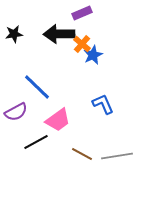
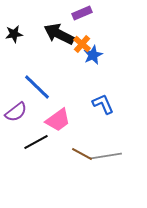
black arrow: rotated 28 degrees clockwise
purple semicircle: rotated 10 degrees counterclockwise
gray line: moved 11 px left
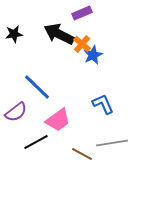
gray line: moved 6 px right, 13 px up
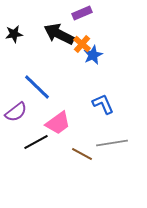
pink trapezoid: moved 3 px down
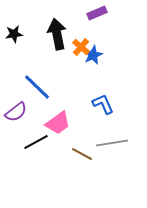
purple rectangle: moved 15 px right
black arrow: moved 2 px left; rotated 52 degrees clockwise
orange cross: moved 1 px left, 3 px down
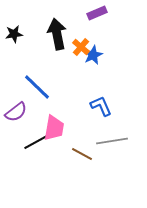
blue L-shape: moved 2 px left, 2 px down
pink trapezoid: moved 4 px left, 5 px down; rotated 44 degrees counterclockwise
gray line: moved 2 px up
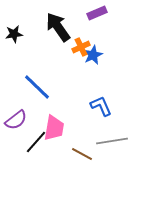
black arrow: moved 1 px right, 7 px up; rotated 24 degrees counterclockwise
orange cross: rotated 24 degrees clockwise
purple semicircle: moved 8 px down
black line: rotated 20 degrees counterclockwise
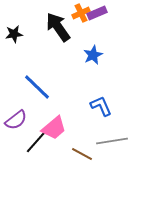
orange cross: moved 34 px up
pink trapezoid: rotated 40 degrees clockwise
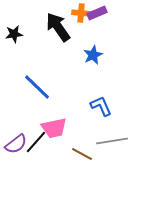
orange cross: rotated 30 degrees clockwise
purple semicircle: moved 24 px down
pink trapezoid: rotated 28 degrees clockwise
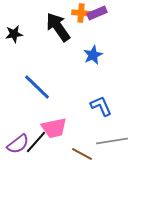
purple semicircle: moved 2 px right
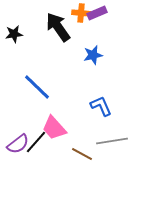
blue star: rotated 12 degrees clockwise
pink trapezoid: rotated 60 degrees clockwise
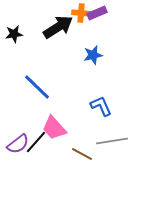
black arrow: rotated 92 degrees clockwise
